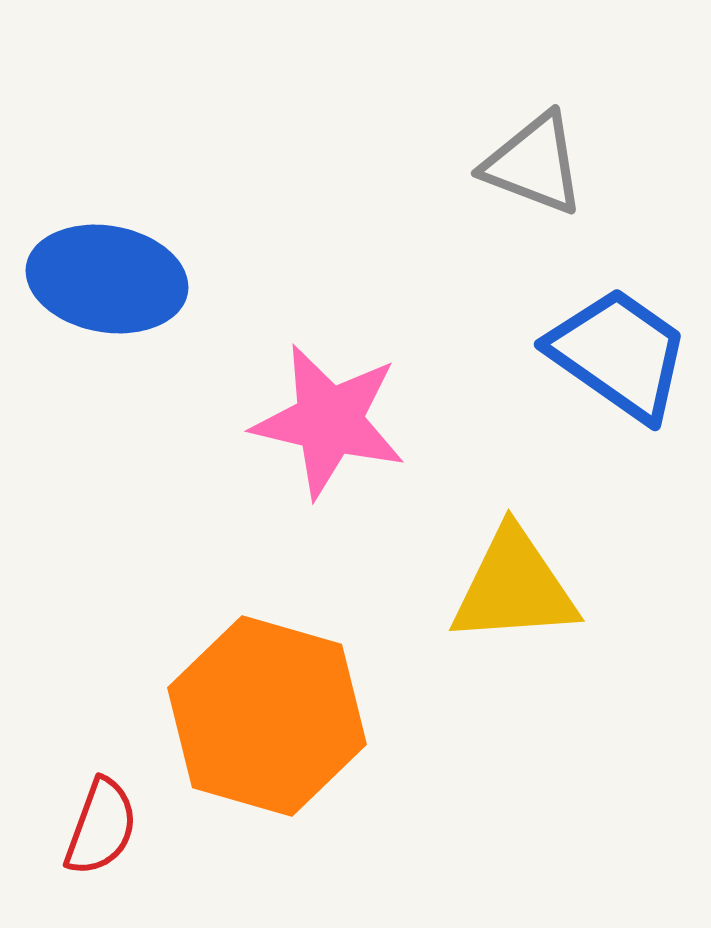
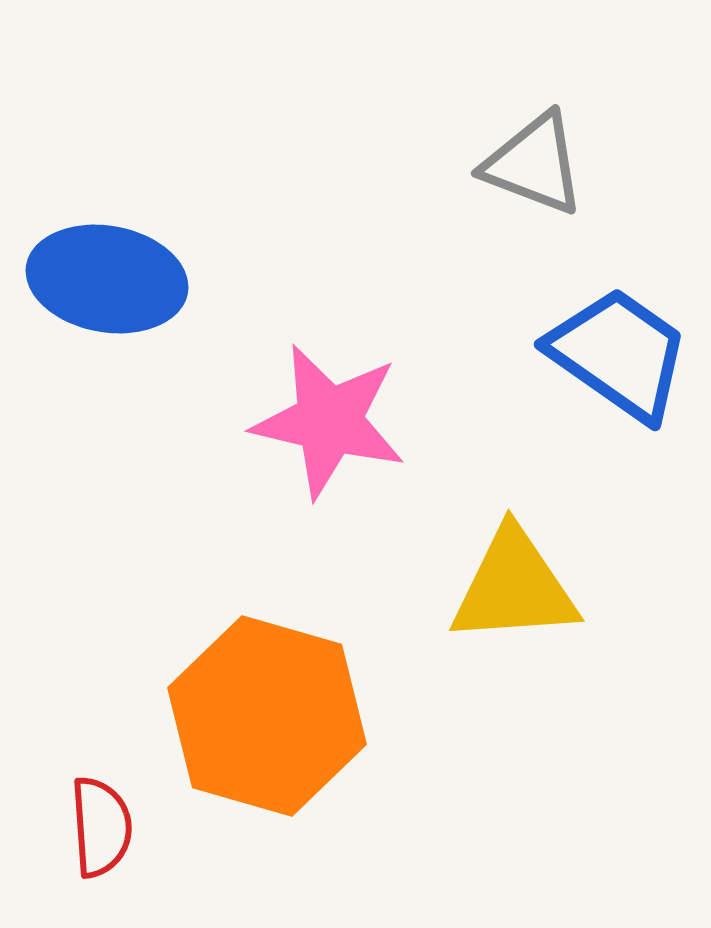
red semicircle: rotated 24 degrees counterclockwise
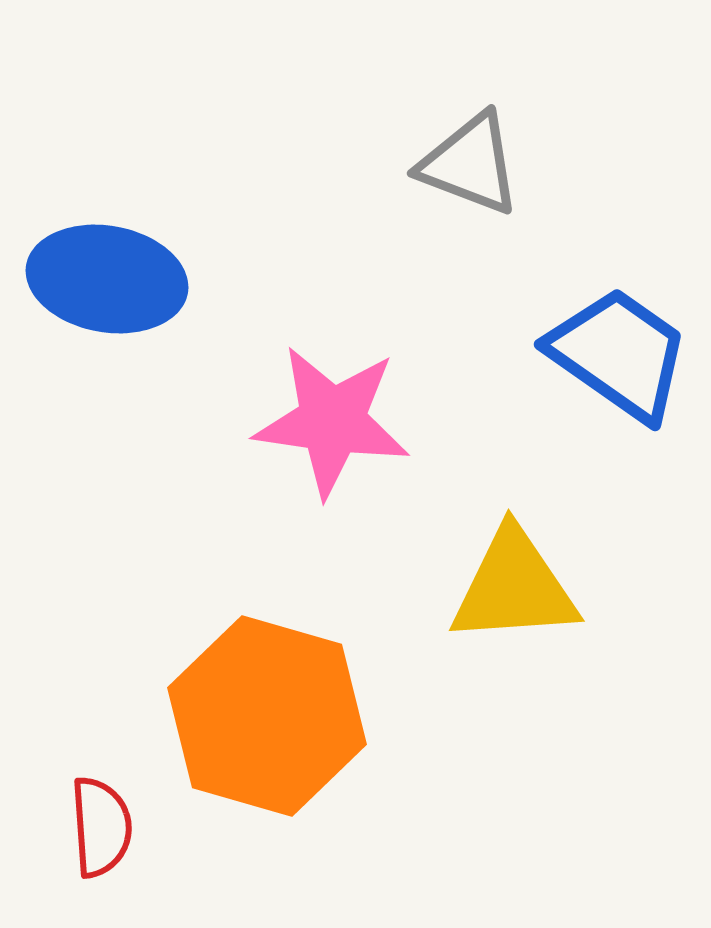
gray triangle: moved 64 px left
pink star: moved 3 px right; rotated 5 degrees counterclockwise
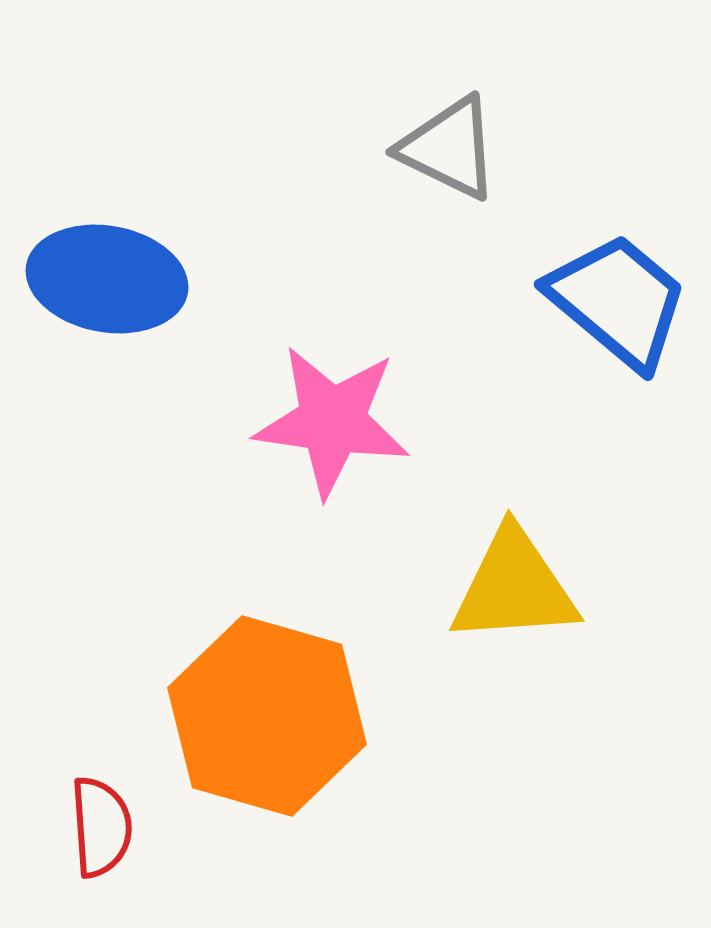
gray triangle: moved 21 px left, 16 px up; rotated 5 degrees clockwise
blue trapezoid: moved 1 px left, 53 px up; rotated 5 degrees clockwise
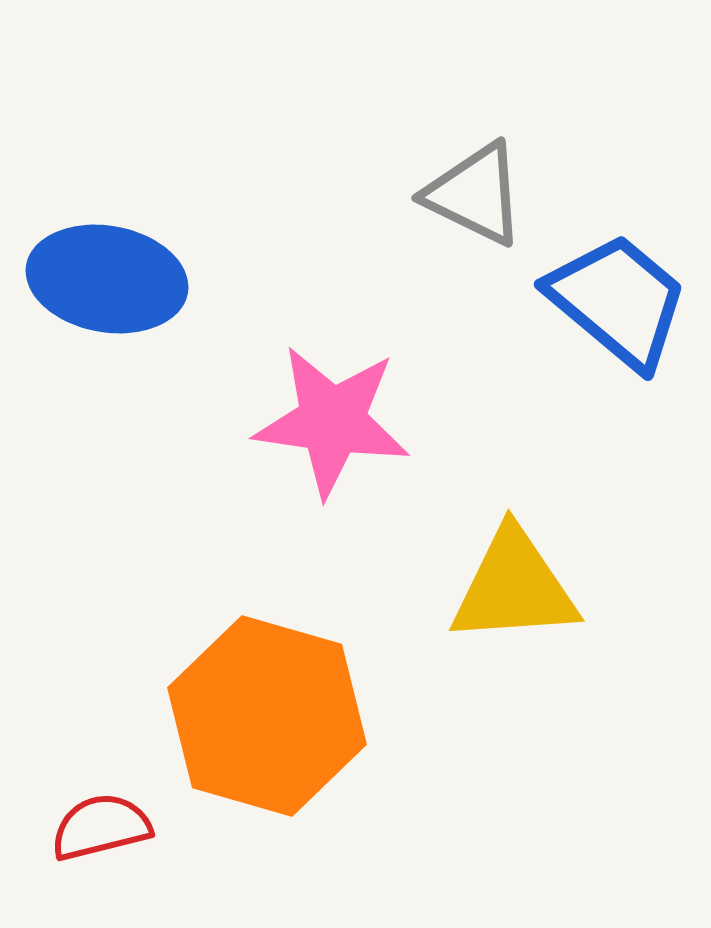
gray triangle: moved 26 px right, 46 px down
red semicircle: rotated 100 degrees counterclockwise
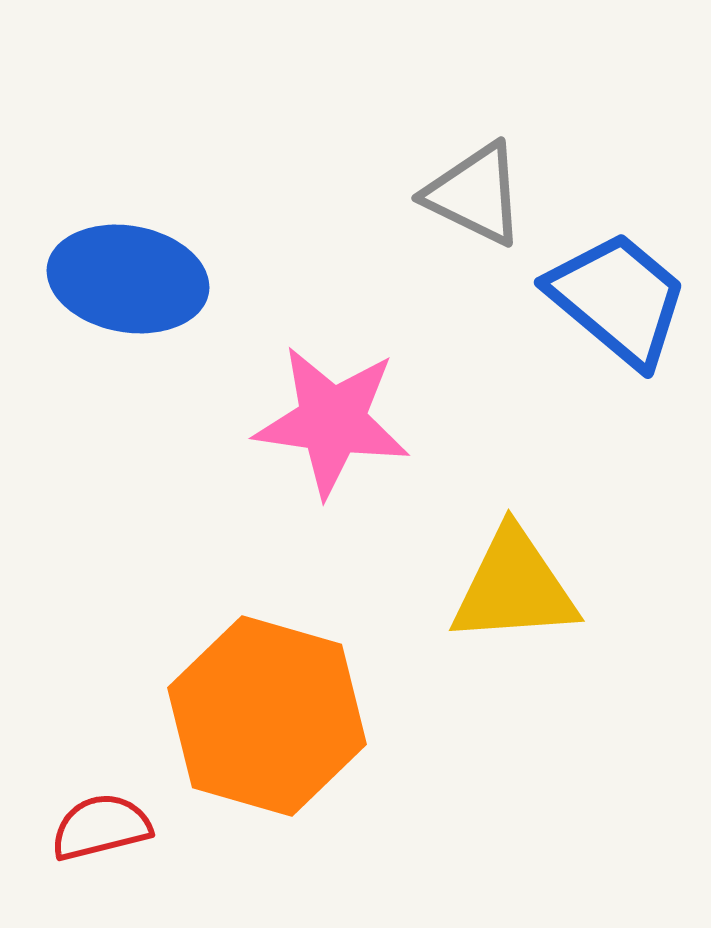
blue ellipse: moved 21 px right
blue trapezoid: moved 2 px up
